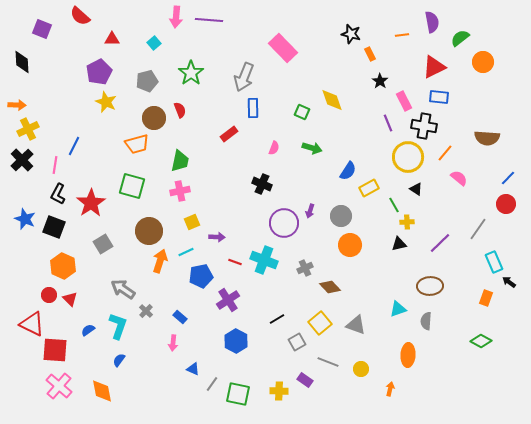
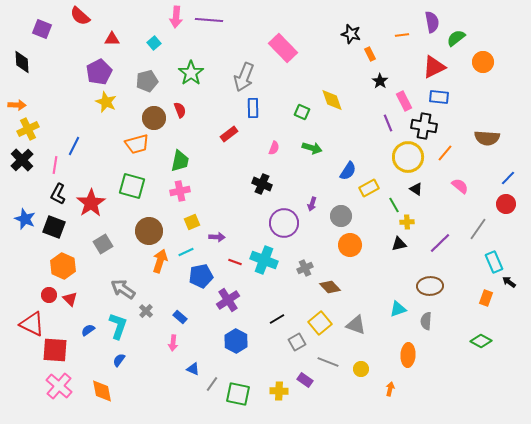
green semicircle at (460, 38): moved 4 px left
pink semicircle at (459, 178): moved 1 px right, 8 px down
purple arrow at (310, 211): moved 2 px right, 7 px up
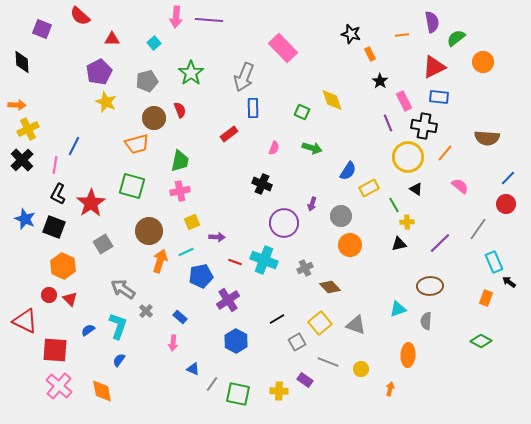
red triangle at (32, 324): moved 7 px left, 3 px up
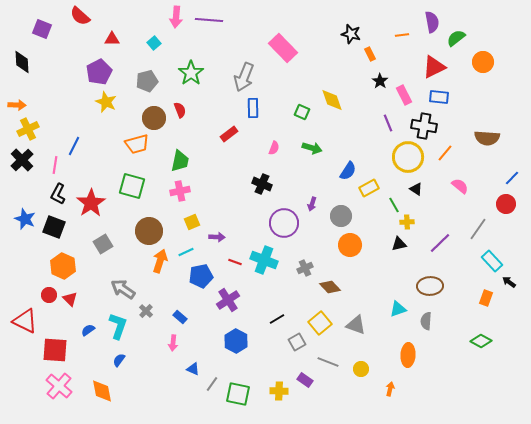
pink rectangle at (404, 101): moved 6 px up
blue line at (508, 178): moved 4 px right
cyan rectangle at (494, 262): moved 2 px left, 1 px up; rotated 20 degrees counterclockwise
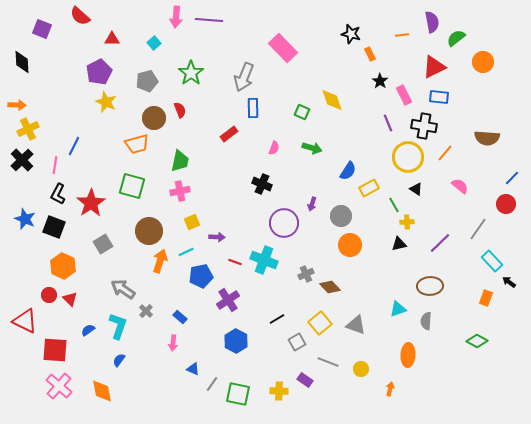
gray cross at (305, 268): moved 1 px right, 6 px down
green diamond at (481, 341): moved 4 px left
